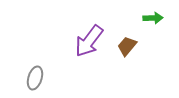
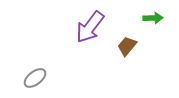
purple arrow: moved 1 px right, 14 px up
gray ellipse: rotated 35 degrees clockwise
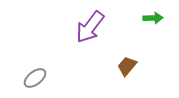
brown trapezoid: moved 20 px down
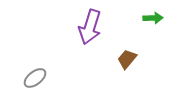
purple arrow: rotated 20 degrees counterclockwise
brown trapezoid: moved 7 px up
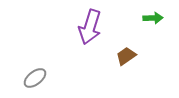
brown trapezoid: moved 1 px left, 3 px up; rotated 15 degrees clockwise
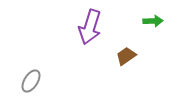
green arrow: moved 3 px down
gray ellipse: moved 4 px left, 3 px down; rotated 20 degrees counterclockwise
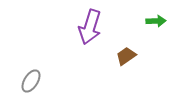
green arrow: moved 3 px right
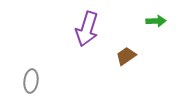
purple arrow: moved 3 px left, 2 px down
gray ellipse: rotated 25 degrees counterclockwise
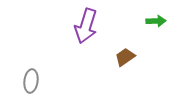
purple arrow: moved 1 px left, 3 px up
brown trapezoid: moved 1 px left, 1 px down
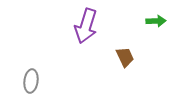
brown trapezoid: rotated 100 degrees clockwise
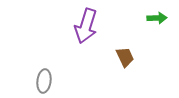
green arrow: moved 1 px right, 3 px up
gray ellipse: moved 13 px right
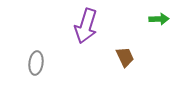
green arrow: moved 2 px right, 1 px down
gray ellipse: moved 8 px left, 18 px up
